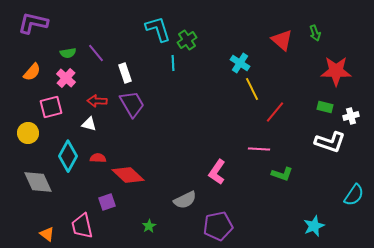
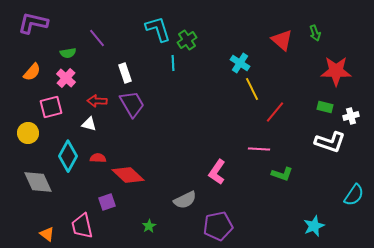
purple line: moved 1 px right, 15 px up
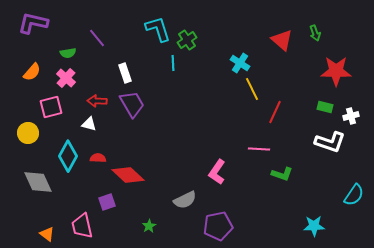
red line: rotated 15 degrees counterclockwise
cyan star: rotated 20 degrees clockwise
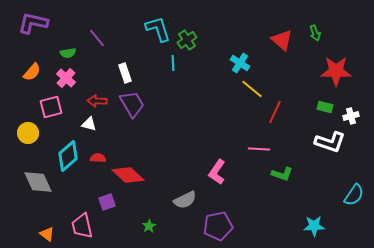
yellow line: rotated 25 degrees counterclockwise
cyan diamond: rotated 20 degrees clockwise
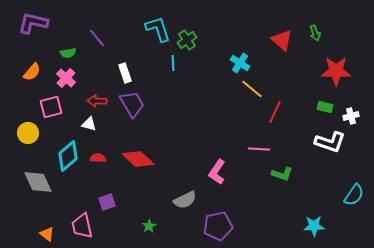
red diamond: moved 10 px right, 16 px up
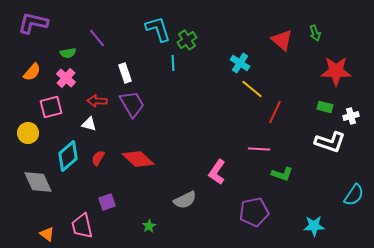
red semicircle: rotated 63 degrees counterclockwise
purple pentagon: moved 36 px right, 14 px up
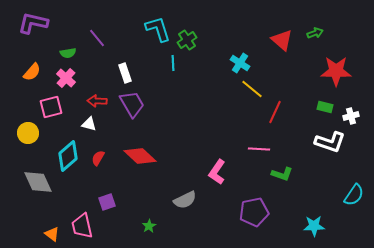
green arrow: rotated 91 degrees counterclockwise
red diamond: moved 2 px right, 3 px up
orange triangle: moved 5 px right
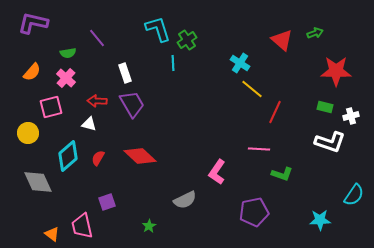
cyan star: moved 6 px right, 6 px up
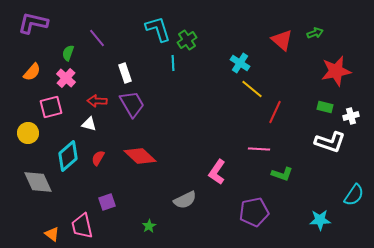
green semicircle: rotated 119 degrees clockwise
red star: rotated 12 degrees counterclockwise
